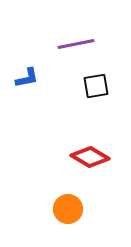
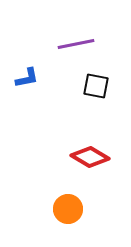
black square: rotated 20 degrees clockwise
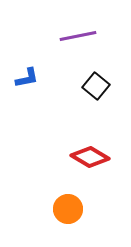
purple line: moved 2 px right, 8 px up
black square: rotated 28 degrees clockwise
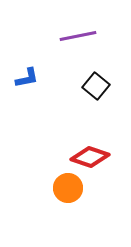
red diamond: rotated 12 degrees counterclockwise
orange circle: moved 21 px up
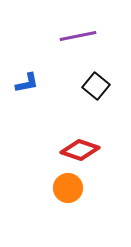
blue L-shape: moved 5 px down
red diamond: moved 10 px left, 7 px up
